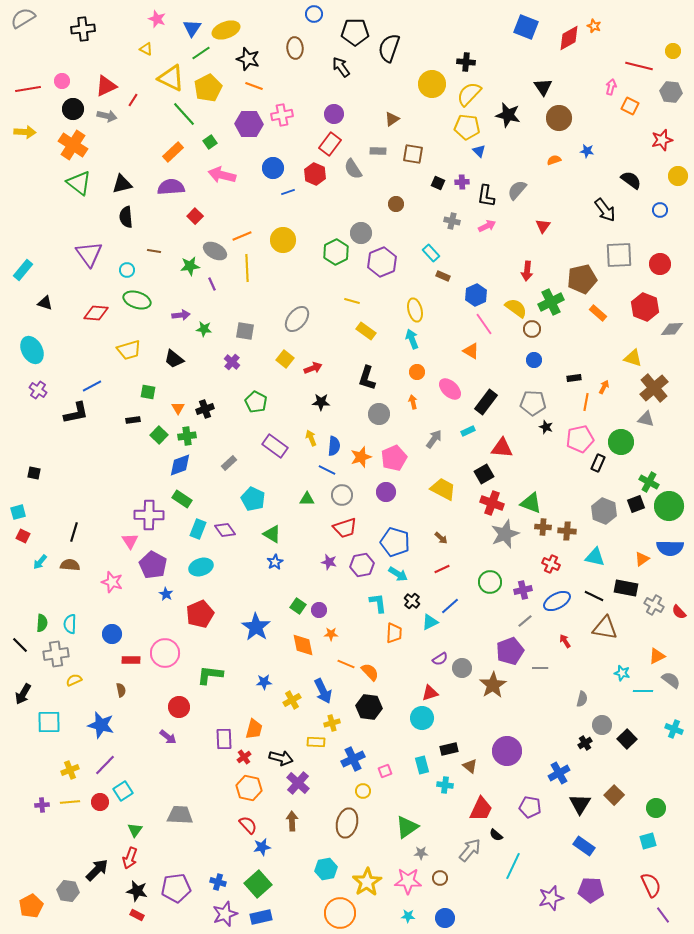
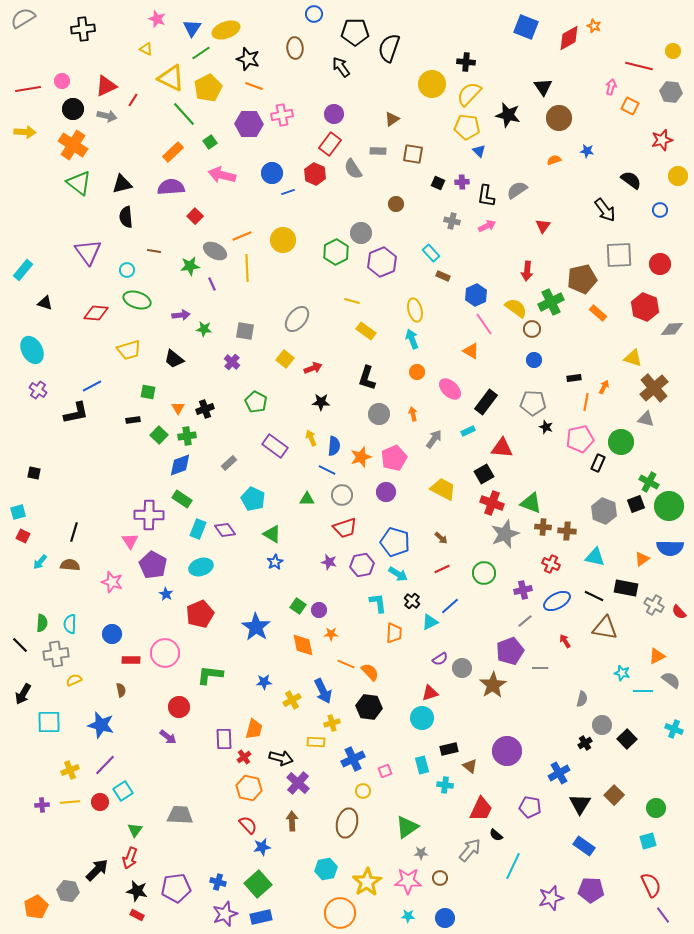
blue circle at (273, 168): moved 1 px left, 5 px down
gray semicircle at (517, 190): rotated 15 degrees clockwise
purple triangle at (89, 254): moved 1 px left, 2 px up
orange arrow at (413, 402): moved 12 px down
green circle at (490, 582): moved 6 px left, 9 px up
orange pentagon at (31, 906): moved 5 px right, 1 px down
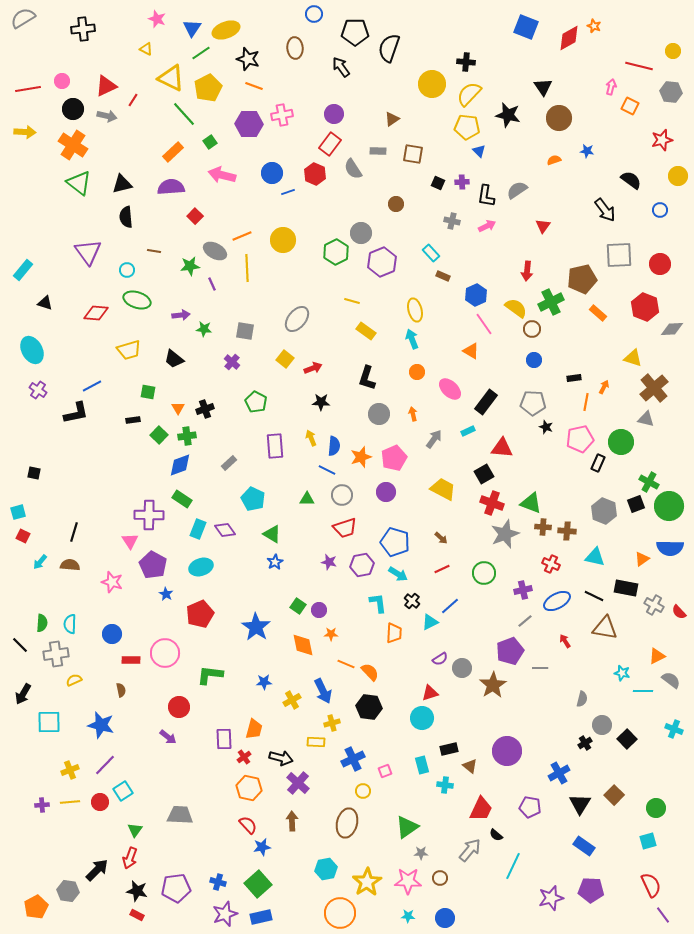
purple rectangle at (275, 446): rotated 50 degrees clockwise
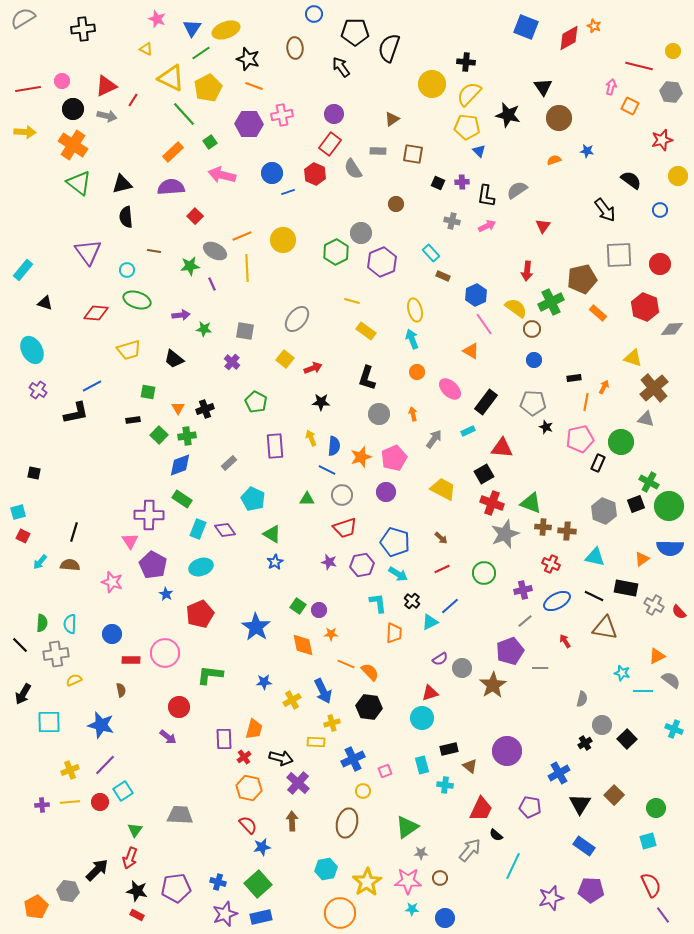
cyan star at (408, 916): moved 4 px right, 7 px up
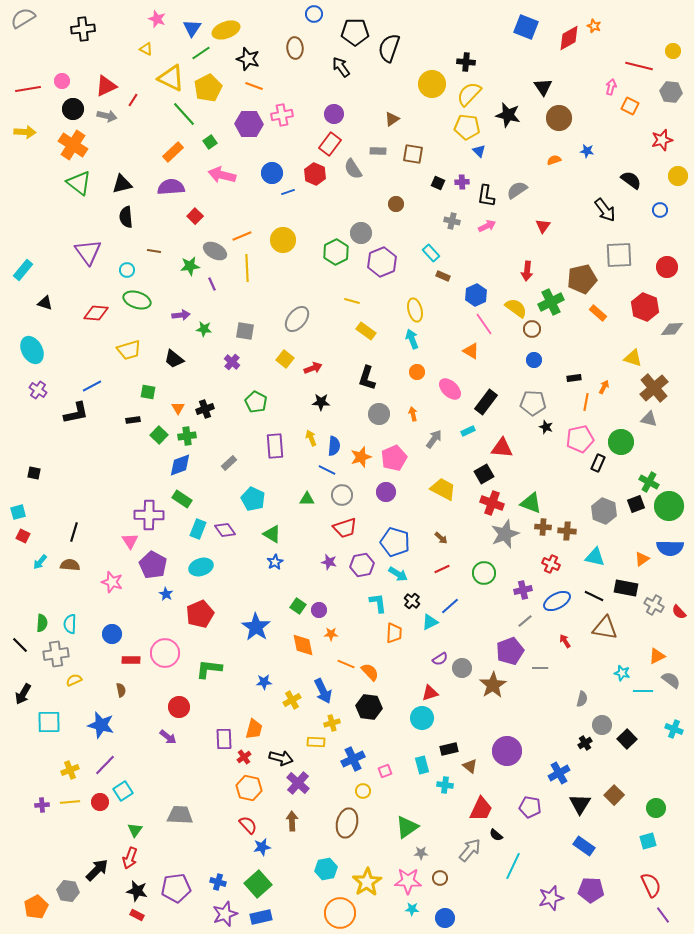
red circle at (660, 264): moved 7 px right, 3 px down
gray triangle at (646, 419): moved 3 px right
green L-shape at (210, 675): moved 1 px left, 6 px up
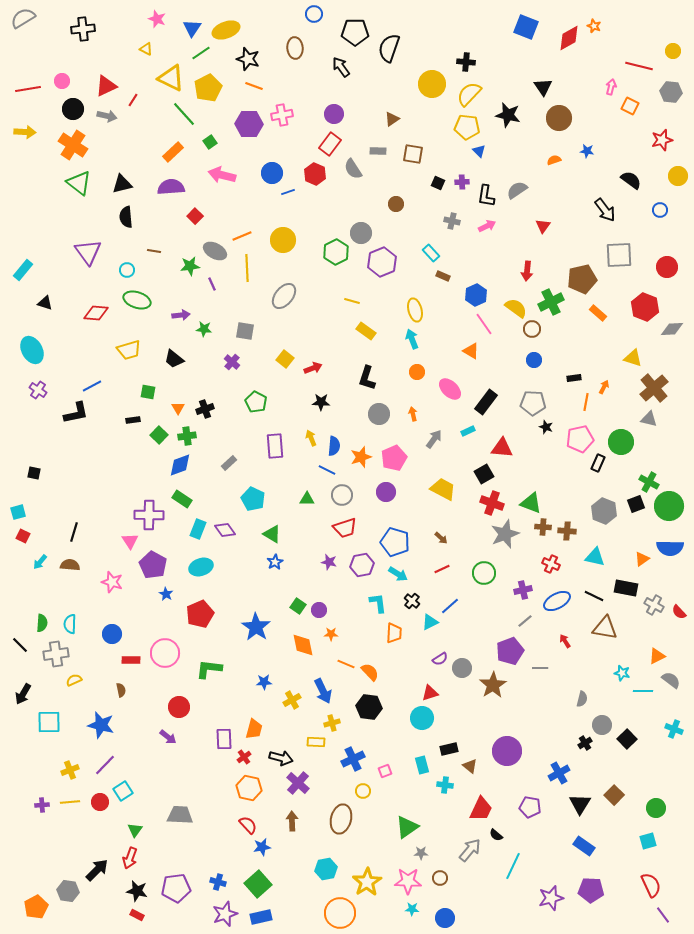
gray ellipse at (297, 319): moved 13 px left, 23 px up
brown ellipse at (347, 823): moved 6 px left, 4 px up
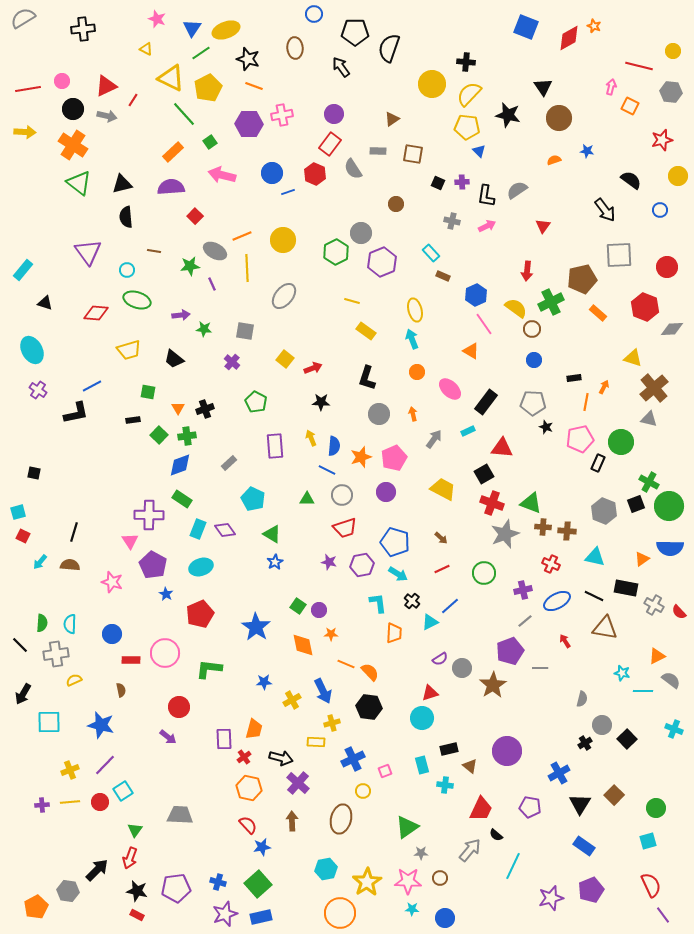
purple pentagon at (591, 890): rotated 25 degrees counterclockwise
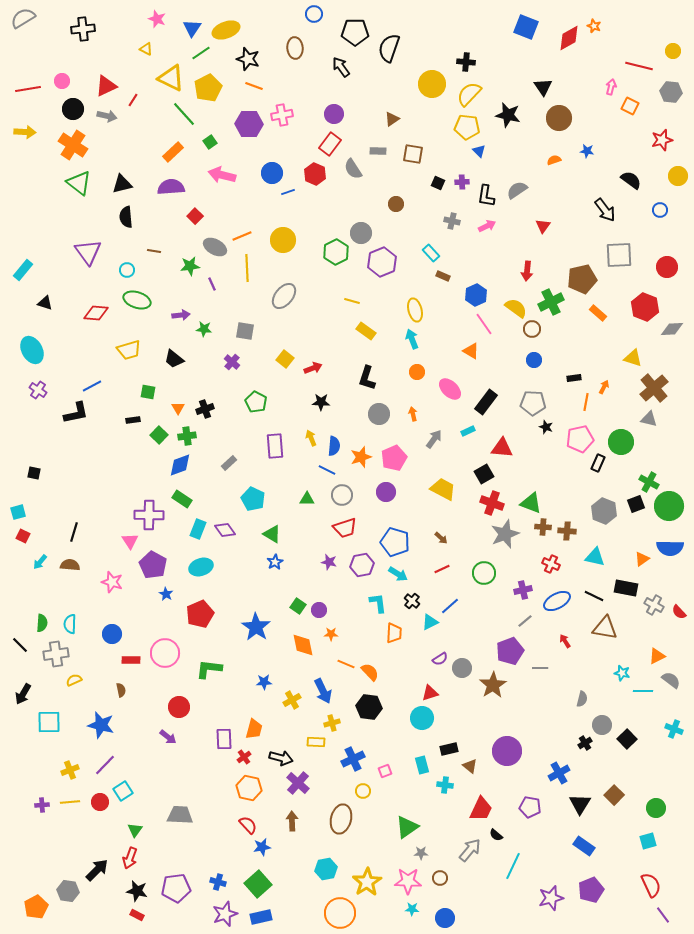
gray ellipse at (215, 251): moved 4 px up
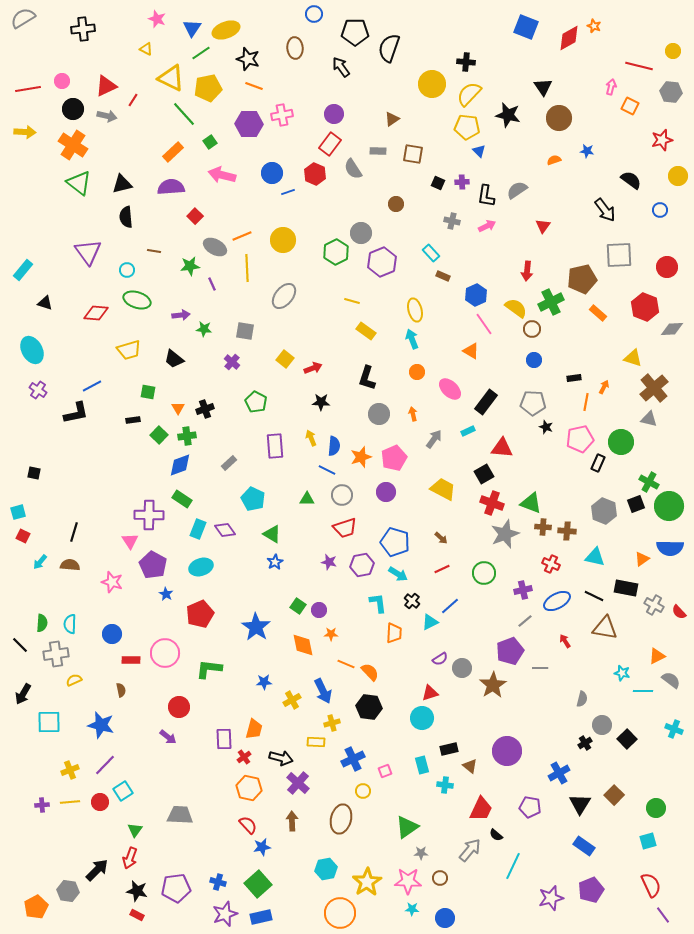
yellow pentagon at (208, 88): rotated 16 degrees clockwise
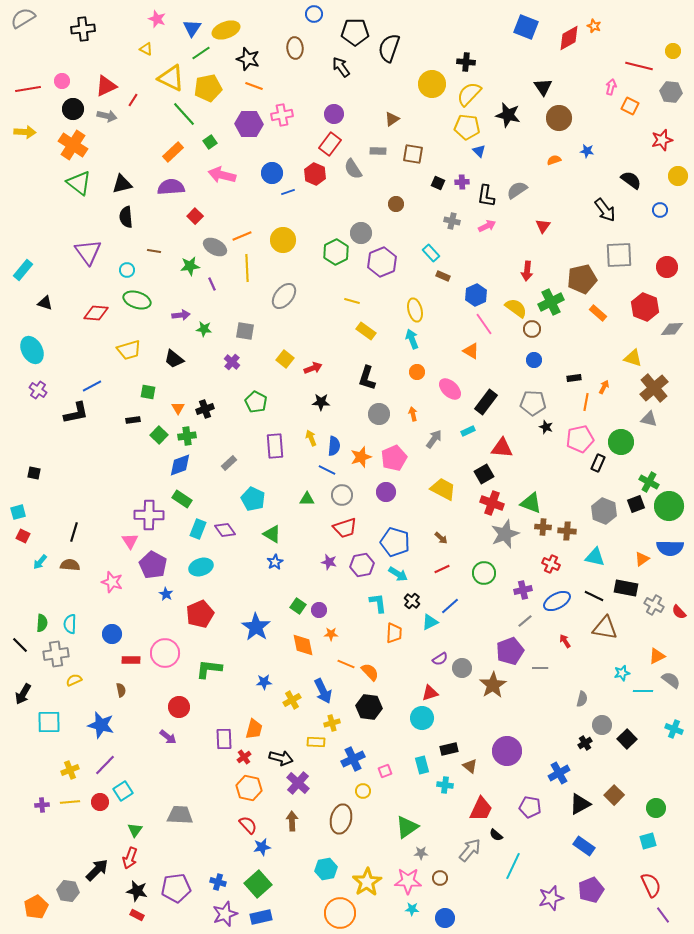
cyan star at (622, 673): rotated 28 degrees counterclockwise
black triangle at (580, 804): rotated 30 degrees clockwise
